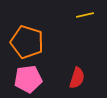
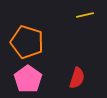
pink pentagon: rotated 28 degrees counterclockwise
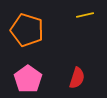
orange pentagon: moved 12 px up
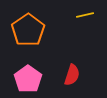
orange pentagon: moved 1 px right; rotated 20 degrees clockwise
red semicircle: moved 5 px left, 3 px up
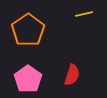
yellow line: moved 1 px left, 1 px up
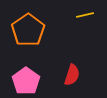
yellow line: moved 1 px right, 1 px down
pink pentagon: moved 2 px left, 2 px down
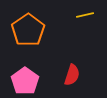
pink pentagon: moved 1 px left
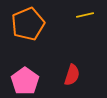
orange pentagon: moved 6 px up; rotated 12 degrees clockwise
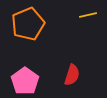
yellow line: moved 3 px right
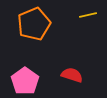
orange pentagon: moved 6 px right
red semicircle: rotated 90 degrees counterclockwise
